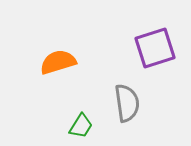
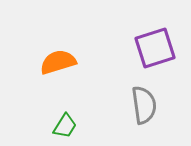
gray semicircle: moved 17 px right, 2 px down
green trapezoid: moved 16 px left
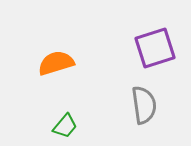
orange semicircle: moved 2 px left, 1 px down
green trapezoid: rotated 8 degrees clockwise
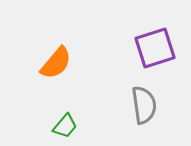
orange semicircle: rotated 147 degrees clockwise
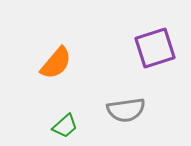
gray semicircle: moved 18 px left, 5 px down; rotated 90 degrees clockwise
green trapezoid: rotated 8 degrees clockwise
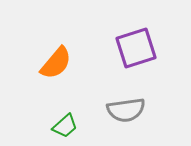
purple square: moved 19 px left
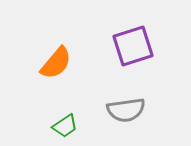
purple square: moved 3 px left, 2 px up
green trapezoid: rotated 8 degrees clockwise
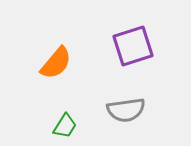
green trapezoid: rotated 24 degrees counterclockwise
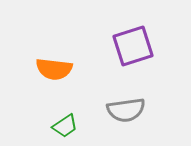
orange semicircle: moved 2 px left, 6 px down; rotated 57 degrees clockwise
green trapezoid: rotated 24 degrees clockwise
